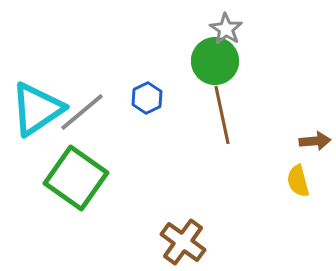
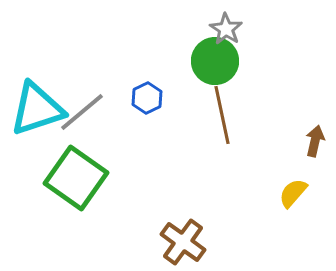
cyan triangle: rotated 16 degrees clockwise
brown arrow: rotated 72 degrees counterclockwise
yellow semicircle: moved 5 px left, 12 px down; rotated 56 degrees clockwise
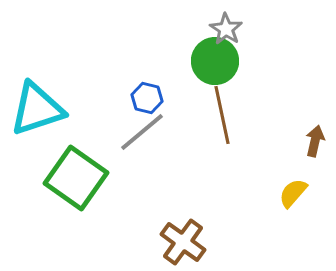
blue hexagon: rotated 20 degrees counterclockwise
gray line: moved 60 px right, 20 px down
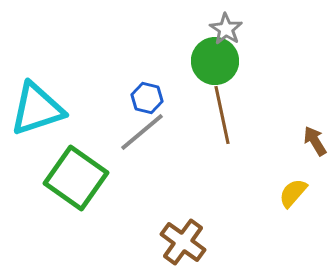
brown arrow: rotated 44 degrees counterclockwise
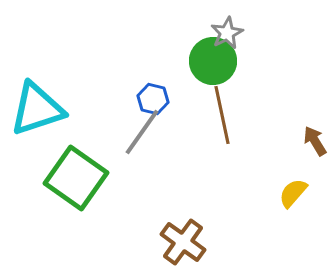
gray star: moved 1 px right, 4 px down; rotated 12 degrees clockwise
green circle: moved 2 px left
blue hexagon: moved 6 px right, 1 px down
gray line: rotated 15 degrees counterclockwise
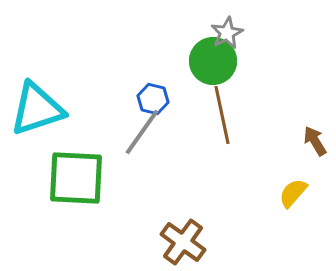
green square: rotated 32 degrees counterclockwise
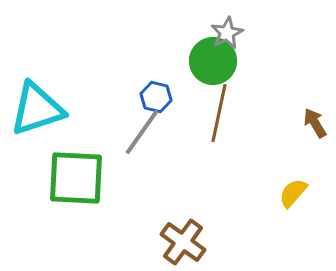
blue hexagon: moved 3 px right, 2 px up
brown line: moved 3 px left, 2 px up; rotated 24 degrees clockwise
brown arrow: moved 18 px up
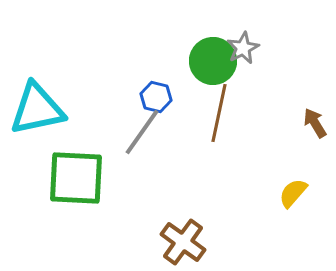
gray star: moved 16 px right, 15 px down
cyan triangle: rotated 6 degrees clockwise
